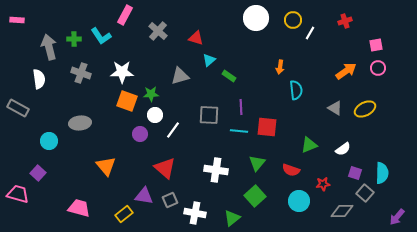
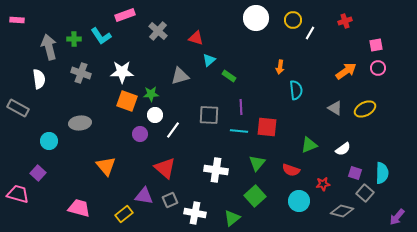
pink rectangle at (125, 15): rotated 42 degrees clockwise
gray diamond at (342, 211): rotated 15 degrees clockwise
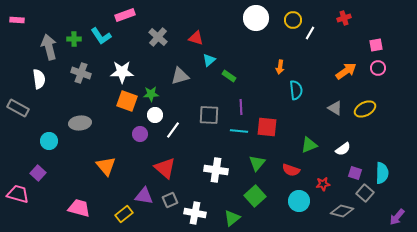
red cross at (345, 21): moved 1 px left, 3 px up
gray cross at (158, 31): moved 6 px down
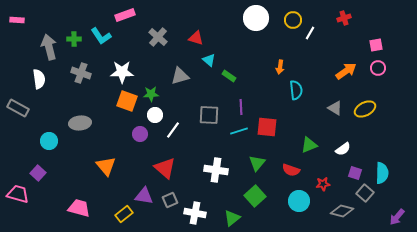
cyan triangle at (209, 60): rotated 40 degrees counterclockwise
cyan line at (239, 131): rotated 24 degrees counterclockwise
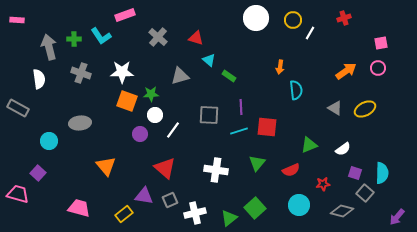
pink square at (376, 45): moved 5 px right, 2 px up
red semicircle at (291, 170): rotated 42 degrees counterclockwise
green square at (255, 196): moved 12 px down
cyan circle at (299, 201): moved 4 px down
white cross at (195, 213): rotated 25 degrees counterclockwise
green triangle at (232, 218): moved 3 px left
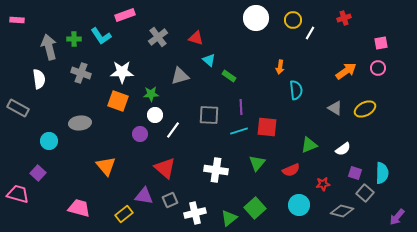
gray cross at (158, 37): rotated 12 degrees clockwise
orange square at (127, 101): moved 9 px left
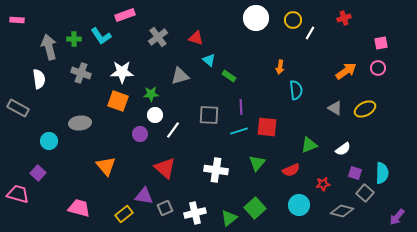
gray square at (170, 200): moved 5 px left, 8 px down
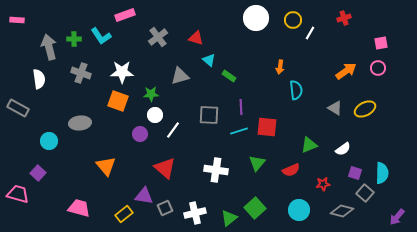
cyan circle at (299, 205): moved 5 px down
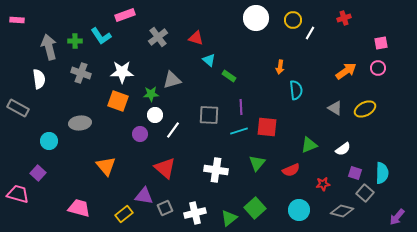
green cross at (74, 39): moved 1 px right, 2 px down
gray triangle at (180, 76): moved 8 px left, 4 px down
